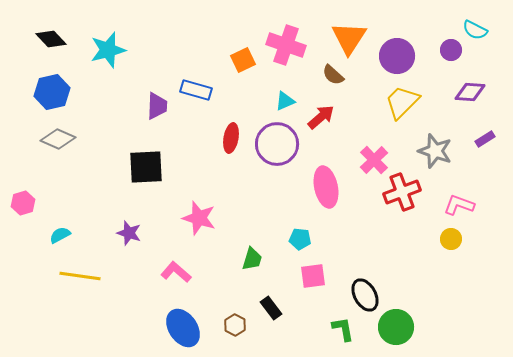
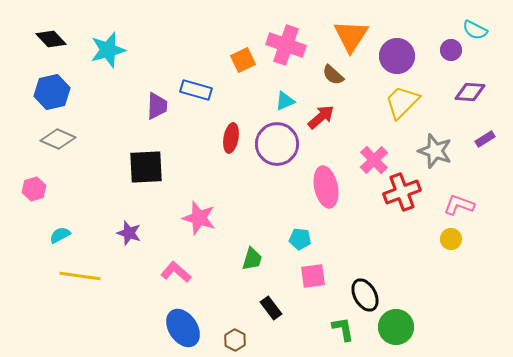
orange triangle at (349, 38): moved 2 px right, 2 px up
pink hexagon at (23, 203): moved 11 px right, 14 px up
brown hexagon at (235, 325): moved 15 px down
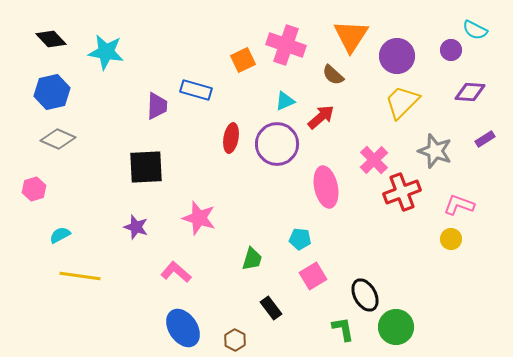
cyan star at (108, 50): moved 2 px left, 2 px down; rotated 24 degrees clockwise
purple star at (129, 233): moved 7 px right, 6 px up
pink square at (313, 276): rotated 24 degrees counterclockwise
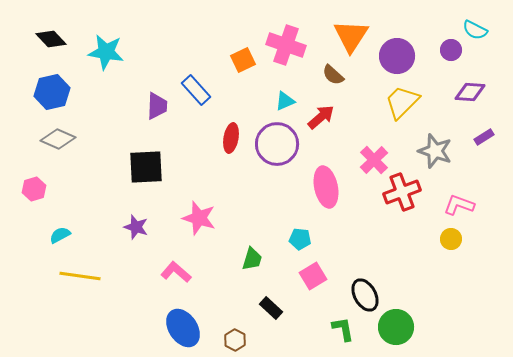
blue rectangle at (196, 90): rotated 32 degrees clockwise
purple rectangle at (485, 139): moved 1 px left, 2 px up
black rectangle at (271, 308): rotated 10 degrees counterclockwise
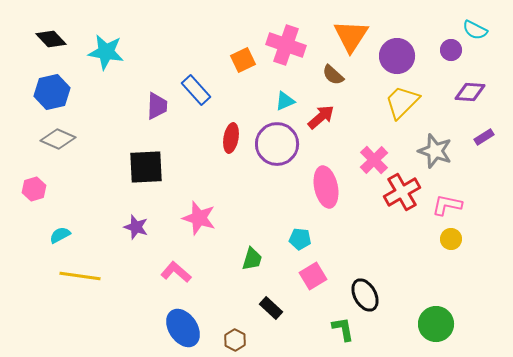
red cross at (402, 192): rotated 9 degrees counterclockwise
pink L-shape at (459, 205): moved 12 px left; rotated 8 degrees counterclockwise
green circle at (396, 327): moved 40 px right, 3 px up
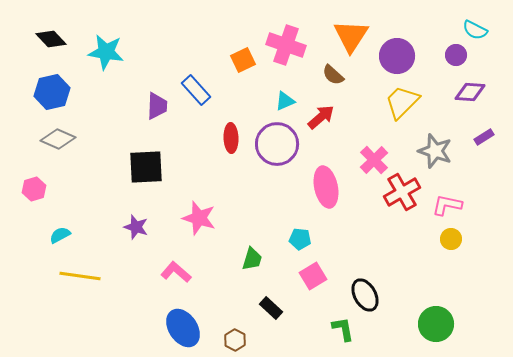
purple circle at (451, 50): moved 5 px right, 5 px down
red ellipse at (231, 138): rotated 12 degrees counterclockwise
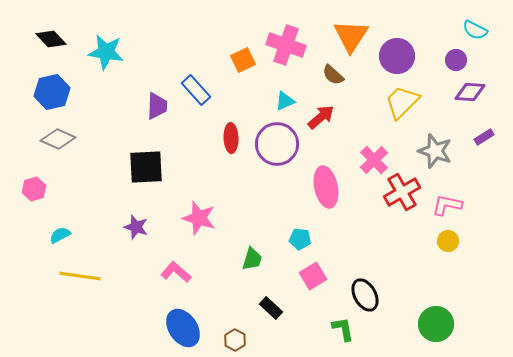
purple circle at (456, 55): moved 5 px down
yellow circle at (451, 239): moved 3 px left, 2 px down
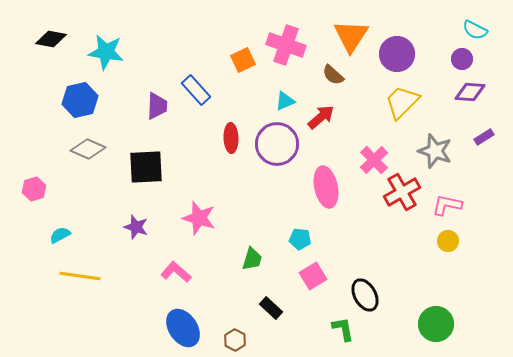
black diamond at (51, 39): rotated 36 degrees counterclockwise
purple circle at (397, 56): moved 2 px up
purple circle at (456, 60): moved 6 px right, 1 px up
blue hexagon at (52, 92): moved 28 px right, 8 px down
gray diamond at (58, 139): moved 30 px right, 10 px down
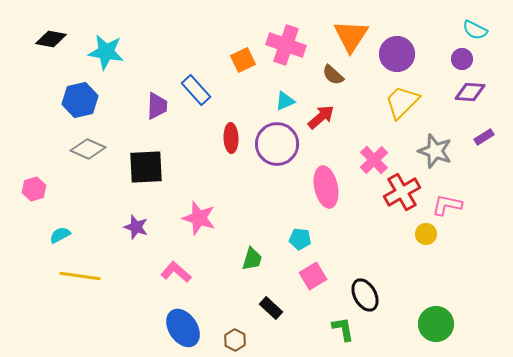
yellow circle at (448, 241): moved 22 px left, 7 px up
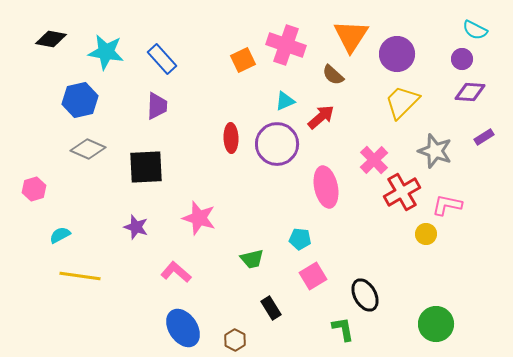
blue rectangle at (196, 90): moved 34 px left, 31 px up
green trapezoid at (252, 259): rotated 60 degrees clockwise
black rectangle at (271, 308): rotated 15 degrees clockwise
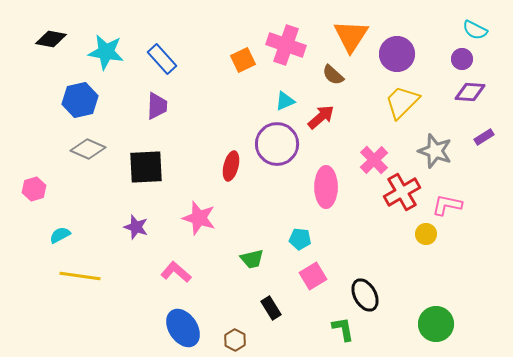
red ellipse at (231, 138): moved 28 px down; rotated 16 degrees clockwise
pink ellipse at (326, 187): rotated 12 degrees clockwise
